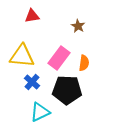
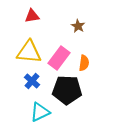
yellow triangle: moved 7 px right, 4 px up
blue cross: moved 1 px up
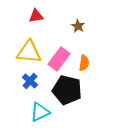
red triangle: moved 4 px right
pink rectangle: moved 1 px down
blue cross: moved 2 px left
black pentagon: rotated 12 degrees clockwise
